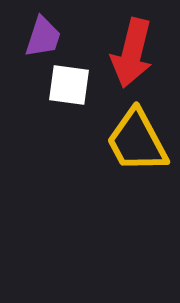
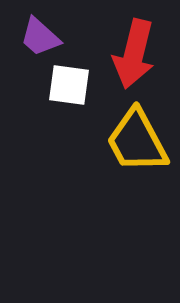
purple trapezoid: moved 3 px left; rotated 114 degrees clockwise
red arrow: moved 2 px right, 1 px down
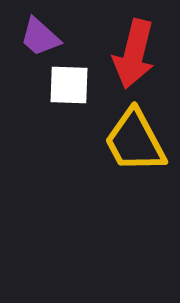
white square: rotated 6 degrees counterclockwise
yellow trapezoid: moved 2 px left
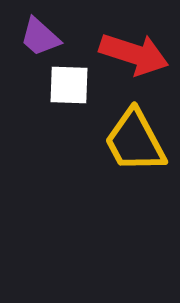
red arrow: rotated 86 degrees counterclockwise
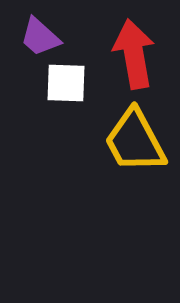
red arrow: rotated 118 degrees counterclockwise
white square: moved 3 px left, 2 px up
